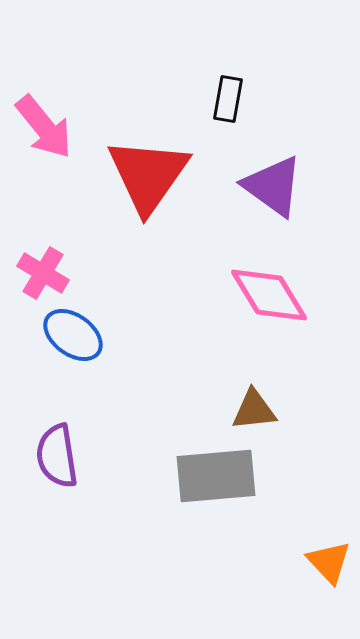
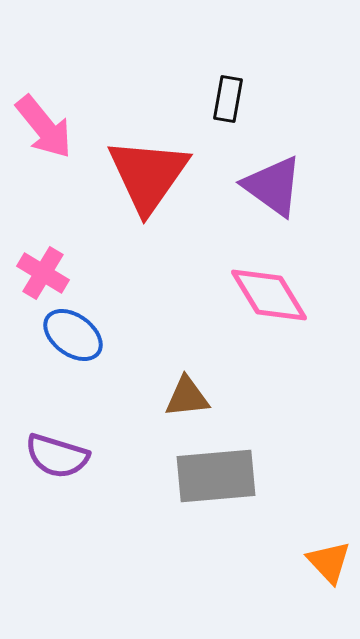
brown triangle: moved 67 px left, 13 px up
purple semicircle: rotated 64 degrees counterclockwise
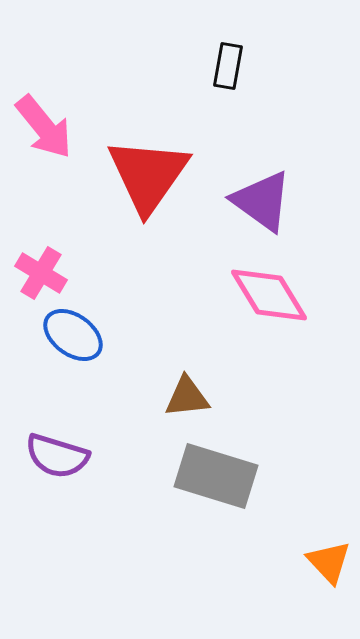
black rectangle: moved 33 px up
purple triangle: moved 11 px left, 15 px down
pink cross: moved 2 px left
gray rectangle: rotated 22 degrees clockwise
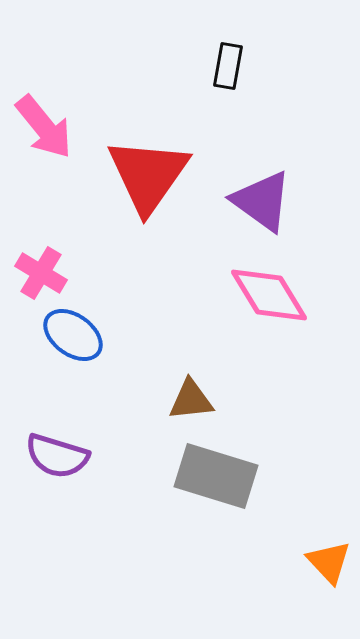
brown triangle: moved 4 px right, 3 px down
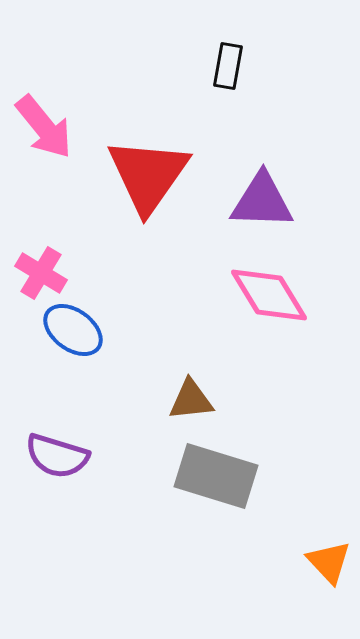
purple triangle: rotated 34 degrees counterclockwise
blue ellipse: moved 5 px up
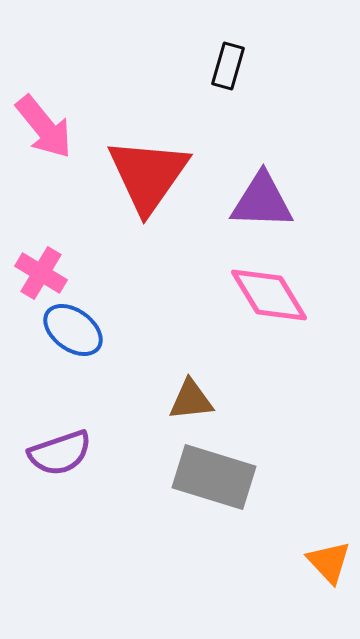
black rectangle: rotated 6 degrees clockwise
purple semicircle: moved 3 px right, 3 px up; rotated 36 degrees counterclockwise
gray rectangle: moved 2 px left, 1 px down
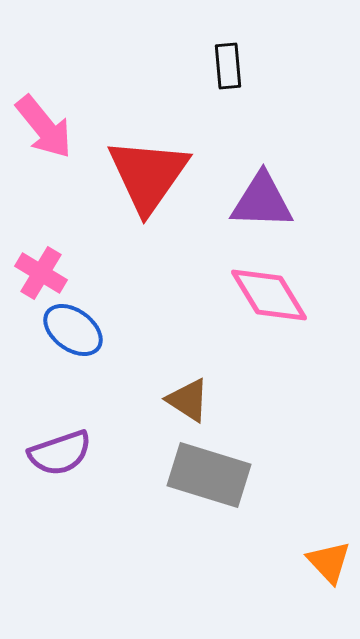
black rectangle: rotated 21 degrees counterclockwise
brown triangle: moved 3 px left; rotated 39 degrees clockwise
gray rectangle: moved 5 px left, 2 px up
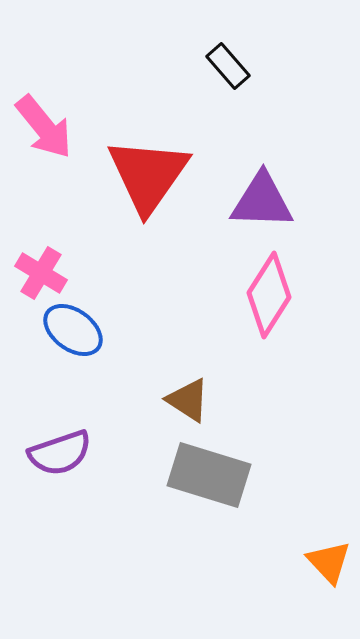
black rectangle: rotated 36 degrees counterclockwise
pink diamond: rotated 64 degrees clockwise
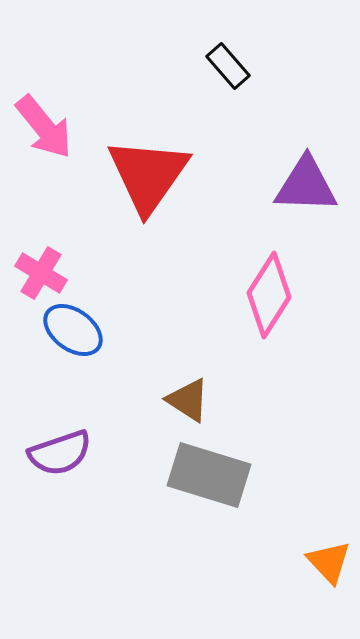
purple triangle: moved 44 px right, 16 px up
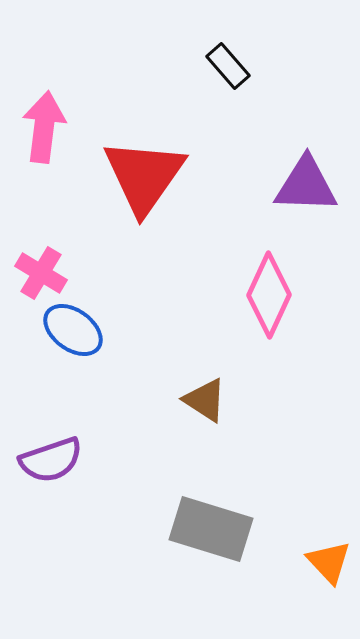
pink arrow: rotated 134 degrees counterclockwise
red triangle: moved 4 px left, 1 px down
pink diamond: rotated 8 degrees counterclockwise
brown triangle: moved 17 px right
purple semicircle: moved 9 px left, 7 px down
gray rectangle: moved 2 px right, 54 px down
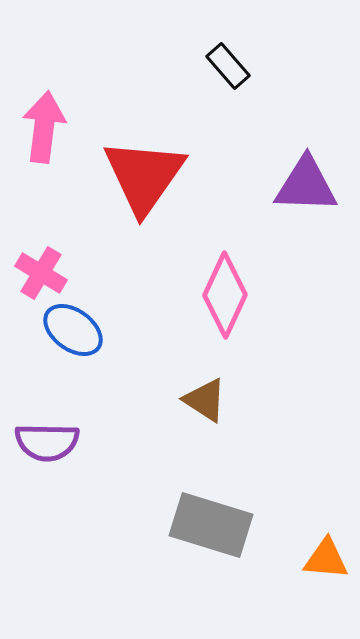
pink diamond: moved 44 px left
purple semicircle: moved 4 px left, 18 px up; rotated 20 degrees clockwise
gray rectangle: moved 4 px up
orange triangle: moved 3 px left, 3 px up; rotated 42 degrees counterclockwise
